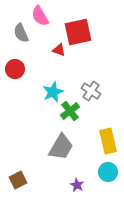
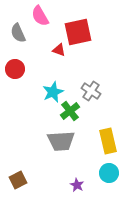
gray semicircle: moved 3 px left
gray trapezoid: moved 6 px up; rotated 56 degrees clockwise
cyan circle: moved 1 px right, 1 px down
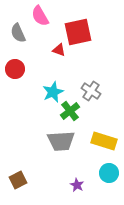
yellow rectangle: moved 4 px left; rotated 60 degrees counterclockwise
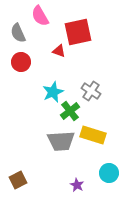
red triangle: moved 1 px down
red circle: moved 6 px right, 7 px up
yellow rectangle: moved 11 px left, 6 px up
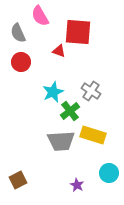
red square: rotated 16 degrees clockwise
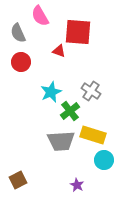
cyan star: moved 2 px left
cyan circle: moved 5 px left, 13 px up
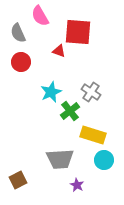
gray cross: moved 1 px down
gray trapezoid: moved 1 px left, 18 px down
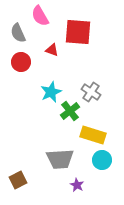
red triangle: moved 7 px left, 1 px up
cyan circle: moved 2 px left
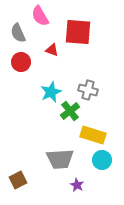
gray cross: moved 3 px left, 2 px up; rotated 18 degrees counterclockwise
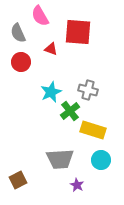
red triangle: moved 1 px left, 1 px up
yellow rectangle: moved 5 px up
cyan circle: moved 1 px left
